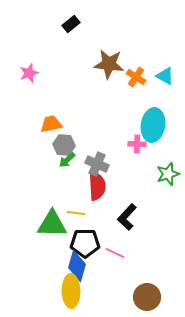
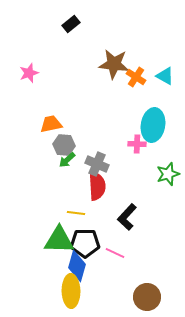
brown star: moved 5 px right
green triangle: moved 7 px right, 16 px down
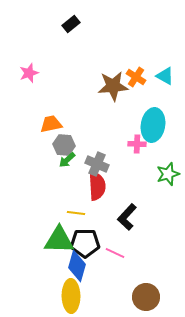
brown star: moved 1 px left, 22 px down; rotated 12 degrees counterclockwise
yellow ellipse: moved 5 px down
brown circle: moved 1 px left
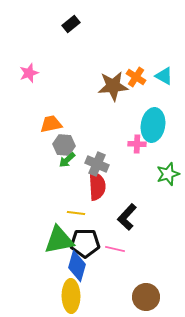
cyan triangle: moved 1 px left
green triangle: rotated 12 degrees counterclockwise
pink line: moved 4 px up; rotated 12 degrees counterclockwise
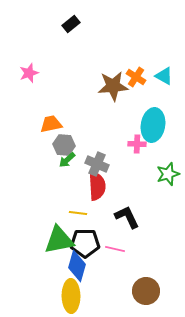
yellow line: moved 2 px right
black L-shape: rotated 112 degrees clockwise
brown circle: moved 6 px up
